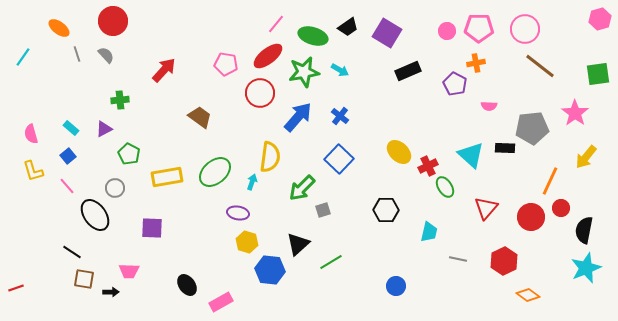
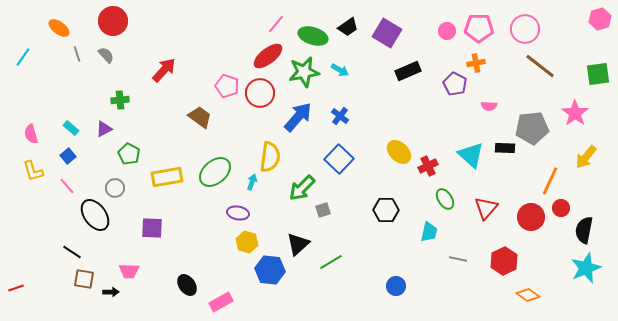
pink pentagon at (226, 64): moved 1 px right, 22 px down; rotated 10 degrees clockwise
green ellipse at (445, 187): moved 12 px down
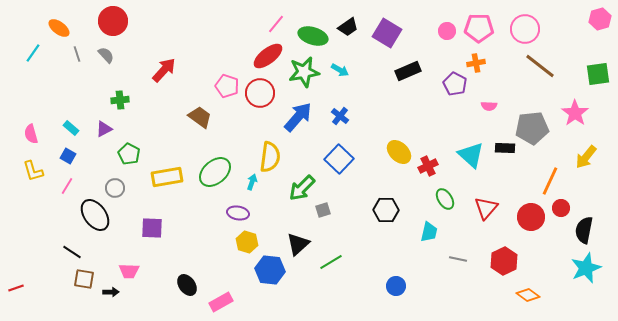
cyan line at (23, 57): moved 10 px right, 4 px up
blue square at (68, 156): rotated 21 degrees counterclockwise
pink line at (67, 186): rotated 72 degrees clockwise
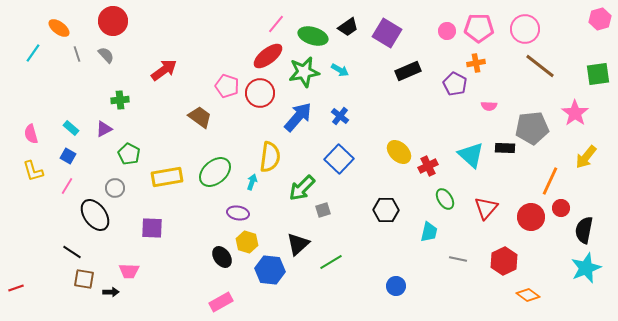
red arrow at (164, 70): rotated 12 degrees clockwise
black ellipse at (187, 285): moved 35 px right, 28 px up
